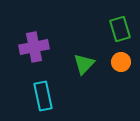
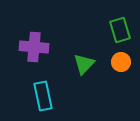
green rectangle: moved 1 px down
purple cross: rotated 16 degrees clockwise
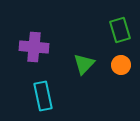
orange circle: moved 3 px down
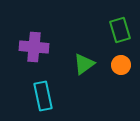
green triangle: rotated 10 degrees clockwise
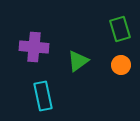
green rectangle: moved 1 px up
green triangle: moved 6 px left, 3 px up
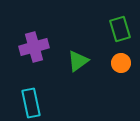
purple cross: rotated 20 degrees counterclockwise
orange circle: moved 2 px up
cyan rectangle: moved 12 px left, 7 px down
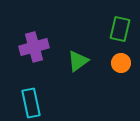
green rectangle: rotated 30 degrees clockwise
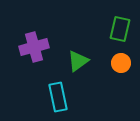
cyan rectangle: moved 27 px right, 6 px up
